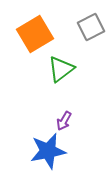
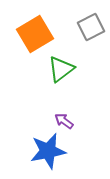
purple arrow: rotated 96 degrees clockwise
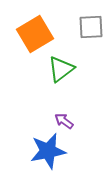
gray square: rotated 24 degrees clockwise
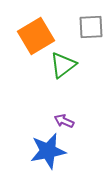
orange square: moved 1 px right, 2 px down
green triangle: moved 2 px right, 4 px up
purple arrow: rotated 12 degrees counterclockwise
